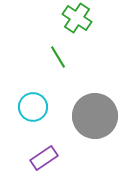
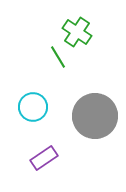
green cross: moved 14 px down
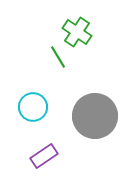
purple rectangle: moved 2 px up
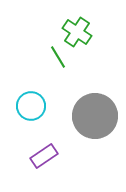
cyan circle: moved 2 px left, 1 px up
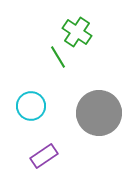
gray circle: moved 4 px right, 3 px up
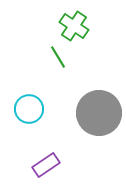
green cross: moved 3 px left, 6 px up
cyan circle: moved 2 px left, 3 px down
purple rectangle: moved 2 px right, 9 px down
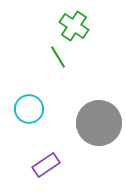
gray circle: moved 10 px down
